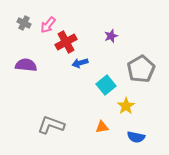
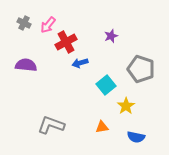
gray pentagon: rotated 24 degrees counterclockwise
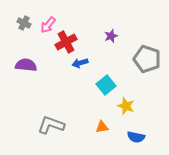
gray pentagon: moved 6 px right, 10 px up
yellow star: rotated 18 degrees counterclockwise
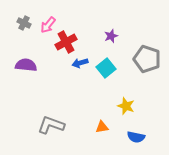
cyan square: moved 17 px up
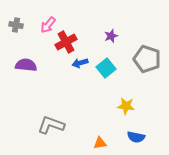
gray cross: moved 8 px left, 2 px down; rotated 16 degrees counterclockwise
yellow star: rotated 12 degrees counterclockwise
orange triangle: moved 2 px left, 16 px down
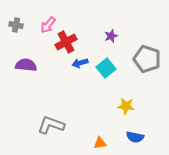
blue semicircle: moved 1 px left
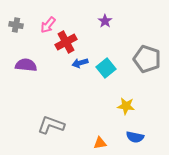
purple star: moved 6 px left, 15 px up; rotated 16 degrees counterclockwise
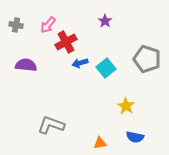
yellow star: rotated 24 degrees clockwise
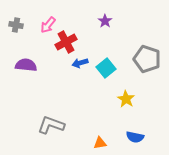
yellow star: moved 7 px up
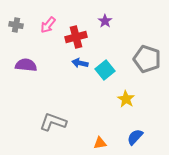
red cross: moved 10 px right, 5 px up; rotated 15 degrees clockwise
blue arrow: rotated 28 degrees clockwise
cyan square: moved 1 px left, 2 px down
gray L-shape: moved 2 px right, 3 px up
blue semicircle: rotated 120 degrees clockwise
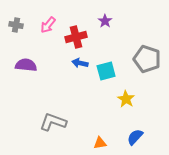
cyan square: moved 1 px right, 1 px down; rotated 24 degrees clockwise
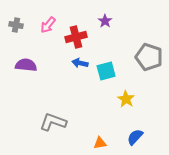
gray pentagon: moved 2 px right, 2 px up
